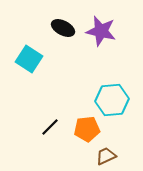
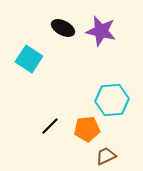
black line: moved 1 px up
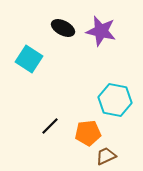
cyan hexagon: moved 3 px right; rotated 16 degrees clockwise
orange pentagon: moved 1 px right, 4 px down
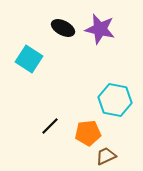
purple star: moved 1 px left, 2 px up
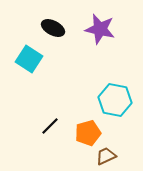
black ellipse: moved 10 px left
orange pentagon: rotated 10 degrees counterclockwise
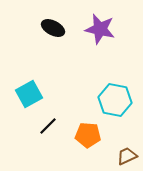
cyan square: moved 35 px down; rotated 28 degrees clockwise
black line: moved 2 px left
orange pentagon: moved 2 px down; rotated 20 degrees clockwise
brown trapezoid: moved 21 px right
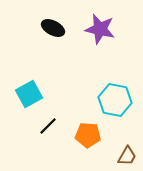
brown trapezoid: rotated 145 degrees clockwise
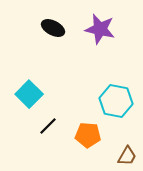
cyan square: rotated 16 degrees counterclockwise
cyan hexagon: moved 1 px right, 1 px down
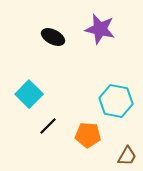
black ellipse: moved 9 px down
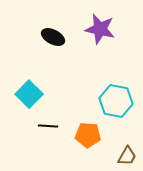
black line: rotated 48 degrees clockwise
